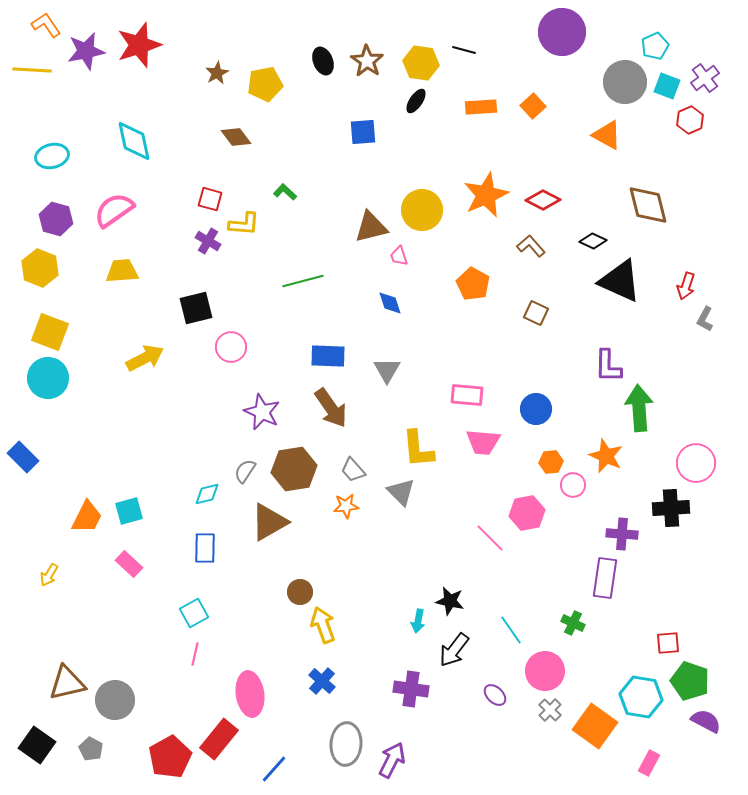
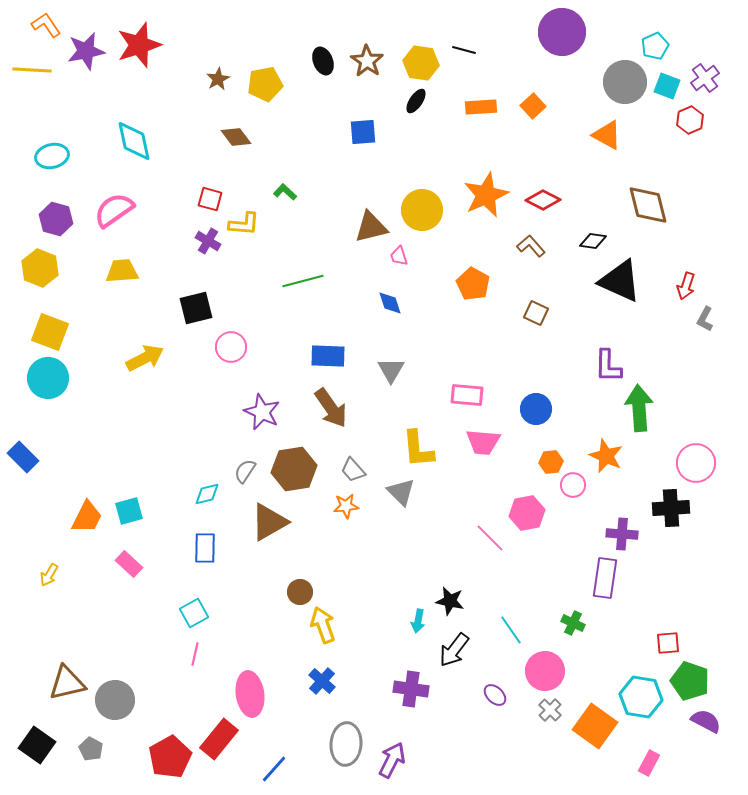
brown star at (217, 73): moved 1 px right, 6 px down
black diamond at (593, 241): rotated 16 degrees counterclockwise
gray triangle at (387, 370): moved 4 px right
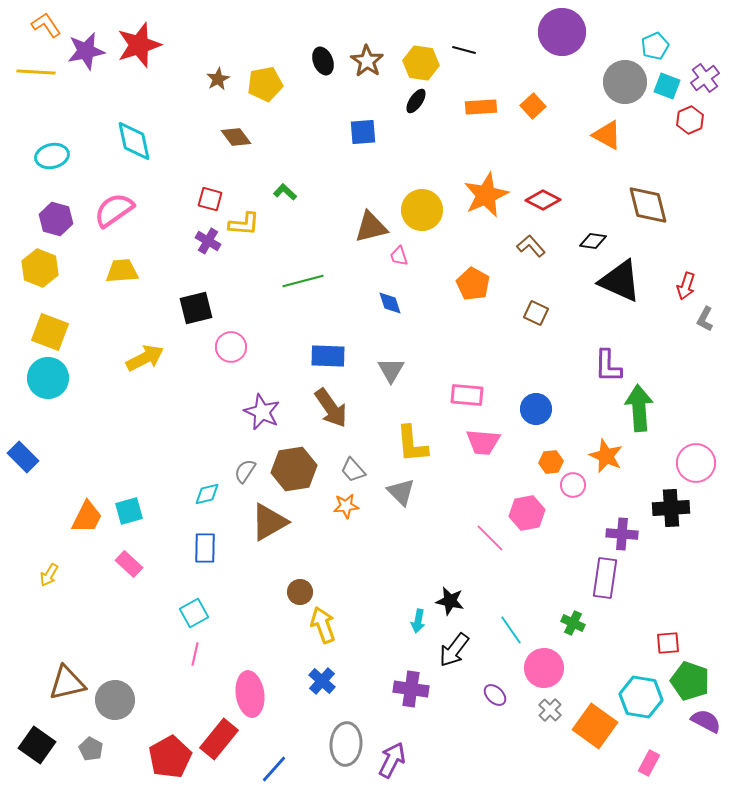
yellow line at (32, 70): moved 4 px right, 2 px down
yellow L-shape at (418, 449): moved 6 px left, 5 px up
pink circle at (545, 671): moved 1 px left, 3 px up
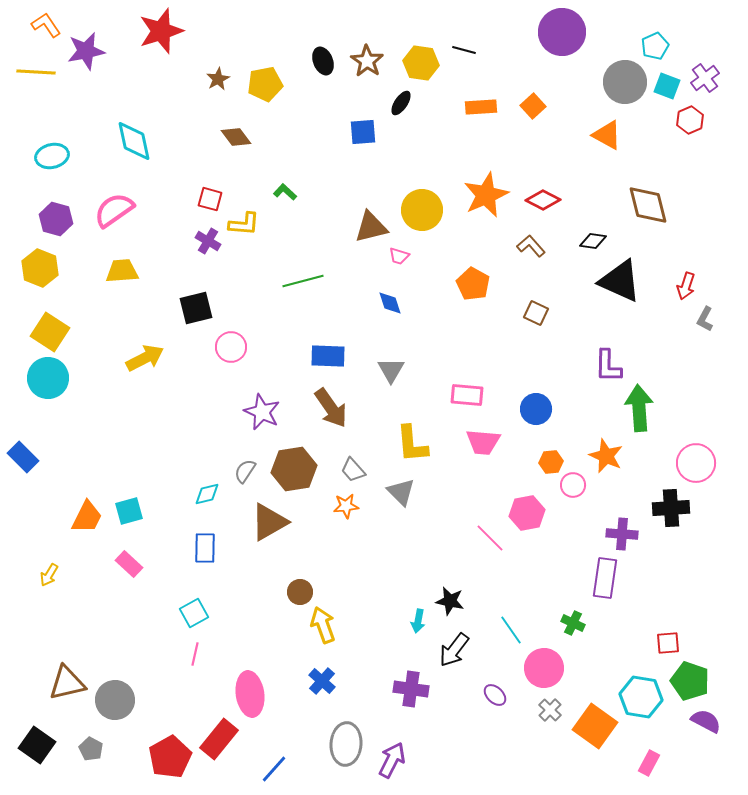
red star at (139, 45): moved 22 px right, 14 px up
black ellipse at (416, 101): moved 15 px left, 2 px down
pink trapezoid at (399, 256): rotated 55 degrees counterclockwise
yellow square at (50, 332): rotated 12 degrees clockwise
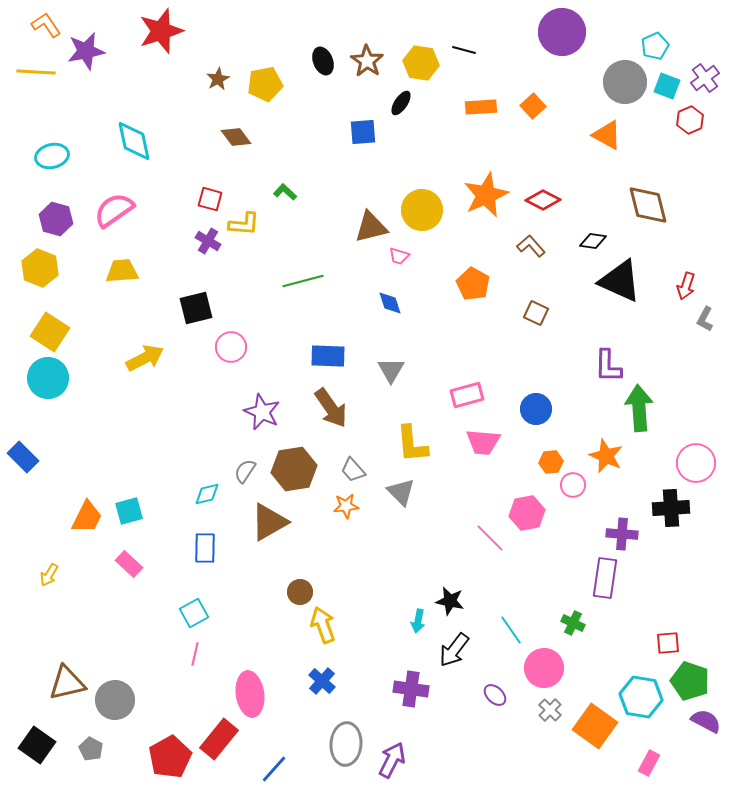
pink rectangle at (467, 395): rotated 20 degrees counterclockwise
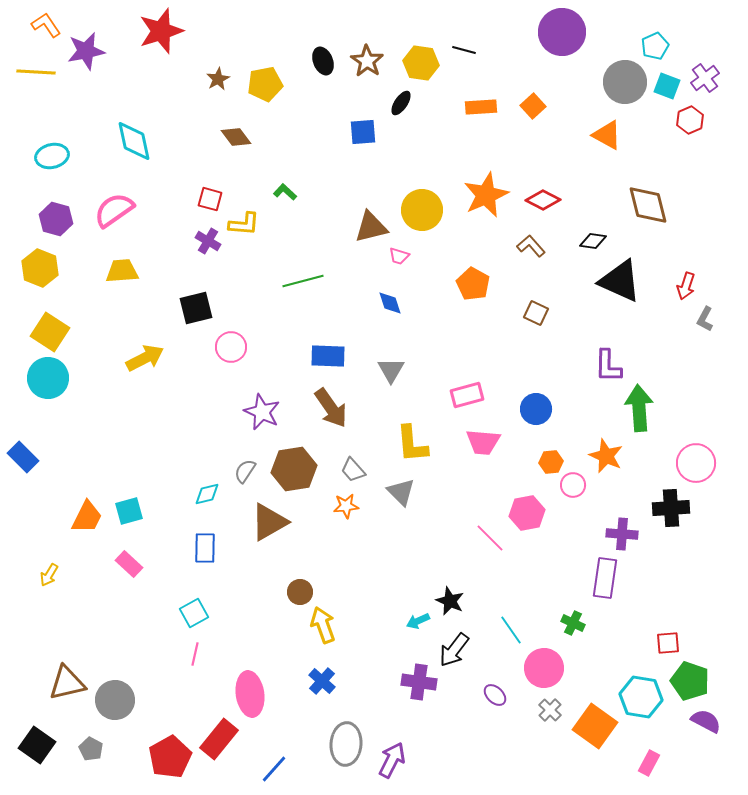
black star at (450, 601): rotated 12 degrees clockwise
cyan arrow at (418, 621): rotated 55 degrees clockwise
purple cross at (411, 689): moved 8 px right, 7 px up
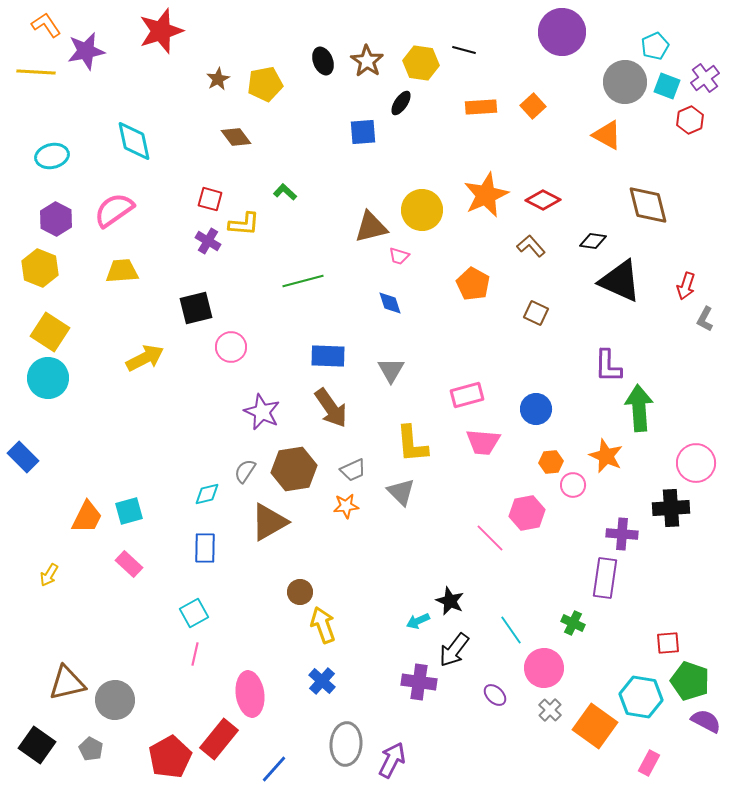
purple hexagon at (56, 219): rotated 12 degrees clockwise
gray trapezoid at (353, 470): rotated 72 degrees counterclockwise
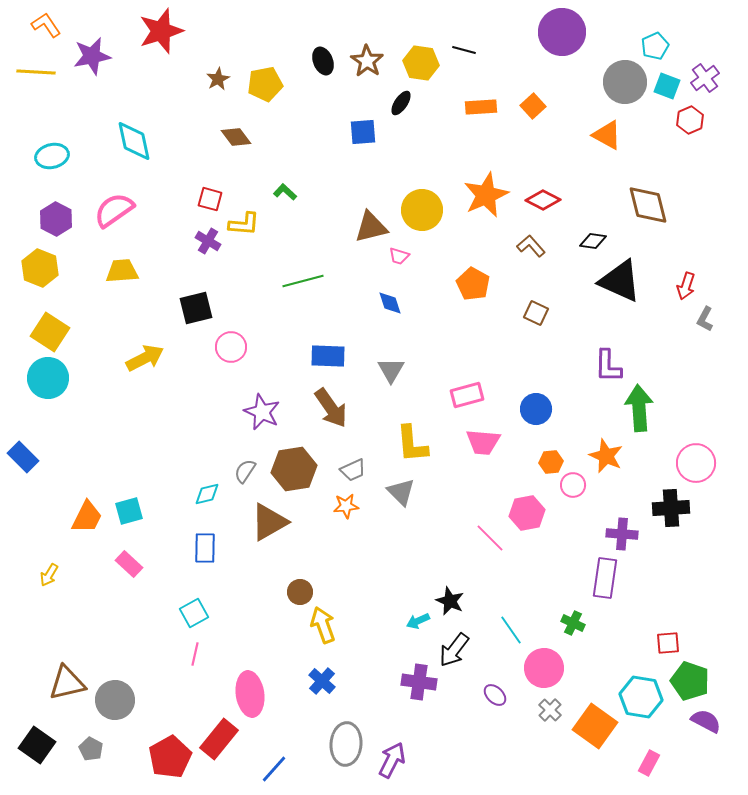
purple star at (86, 51): moved 6 px right, 5 px down
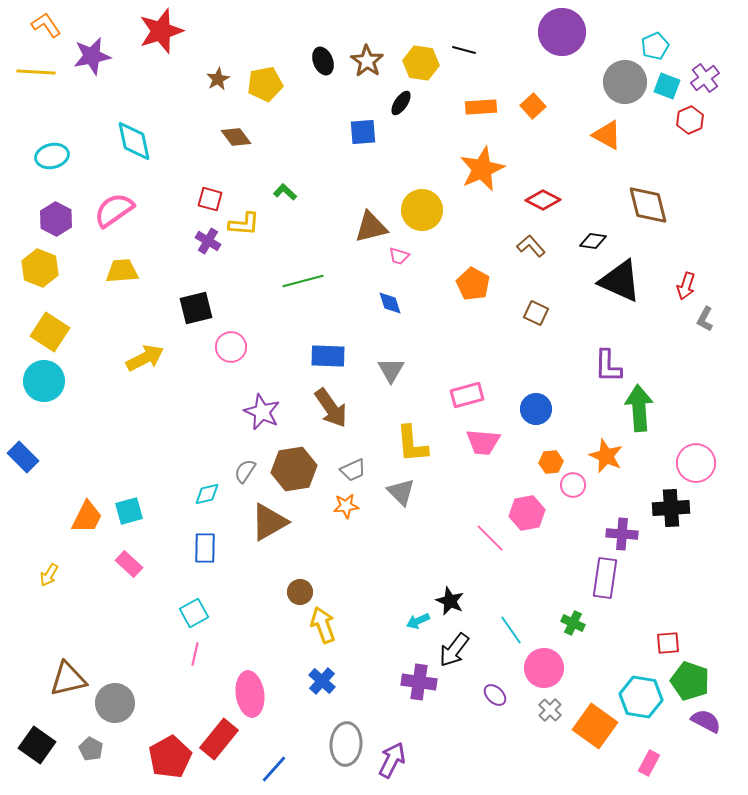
orange star at (486, 195): moved 4 px left, 26 px up
cyan circle at (48, 378): moved 4 px left, 3 px down
brown triangle at (67, 683): moved 1 px right, 4 px up
gray circle at (115, 700): moved 3 px down
